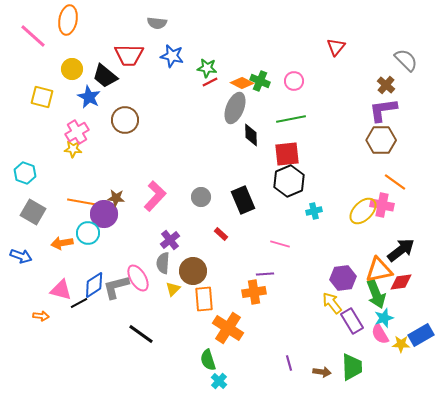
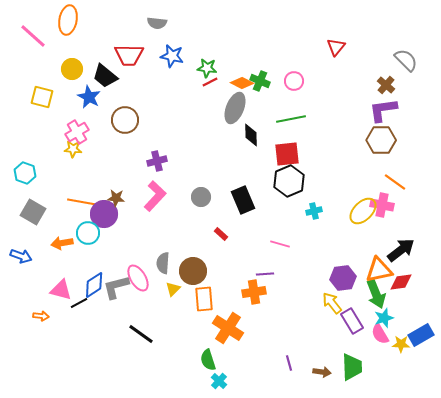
purple cross at (170, 240): moved 13 px left, 79 px up; rotated 24 degrees clockwise
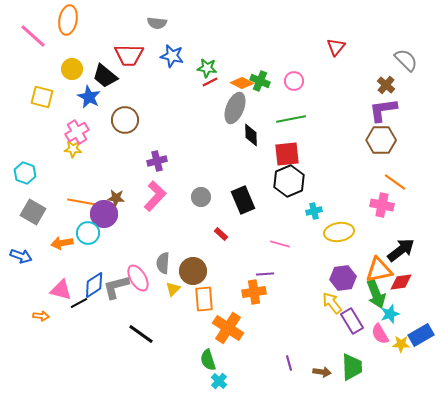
yellow ellipse at (363, 211): moved 24 px left, 21 px down; rotated 36 degrees clockwise
cyan star at (384, 318): moved 6 px right, 4 px up
